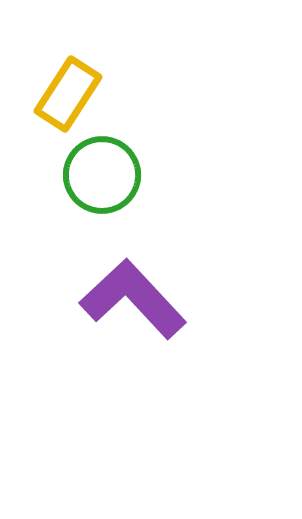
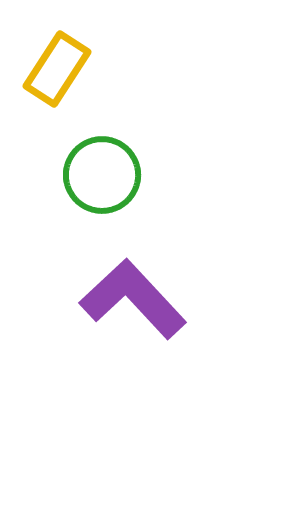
yellow rectangle: moved 11 px left, 25 px up
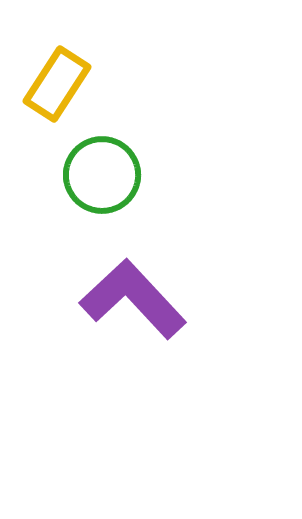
yellow rectangle: moved 15 px down
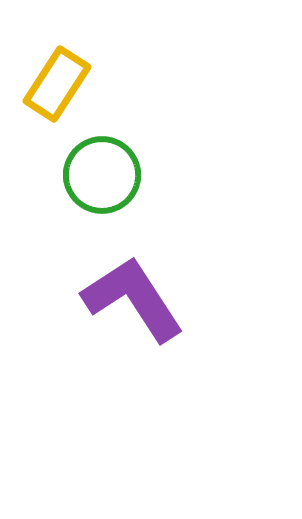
purple L-shape: rotated 10 degrees clockwise
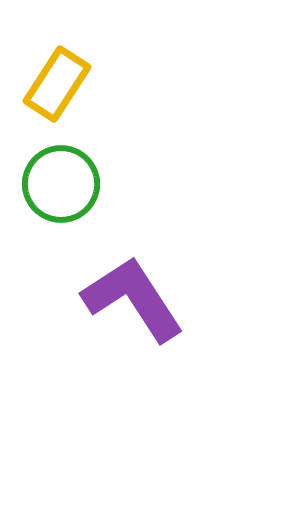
green circle: moved 41 px left, 9 px down
